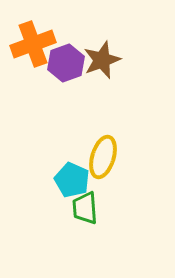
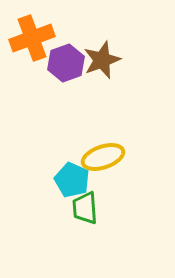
orange cross: moved 1 px left, 6 px up
yellow ellipse: rotated 54 degrees clockwise
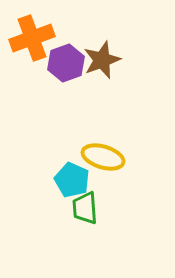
yellow ellipse: rotated 36 degrees clockwise
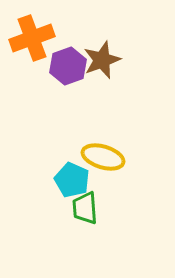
purple hexagon: moved 2 px right, 3 px down
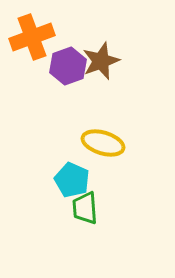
orange cross: moved 1 px up
brown star: moved 1 px left, 1 px down
yellow ellipse: moved 14 px up
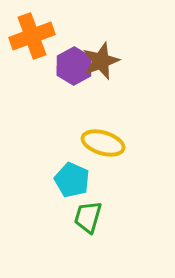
orange cross: moved 1 px up
purple hexagon: moved 6 px right; rotated 9 degrees counterclockwise
green trapezoid: moved 3 px right, 9 px down; rotated 20 degrees clockwise
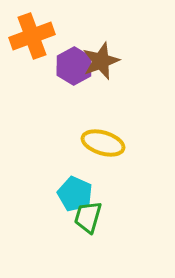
cyan pentagon: moved 3 px right, 14 px down
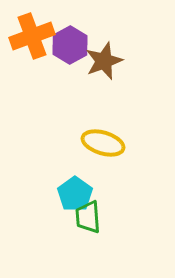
brown star: moved 3 px right
purple hexagon: moved 4 px left, 21 px up
cyan pentagon: rotated 12 degrees clockwise
green trapezoid: rotated 20 degrees counterclockwise
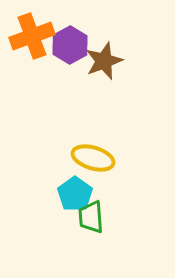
yellow ellipse: moved 10 px left, 15 px down
green trapezoid: moved 3 px right
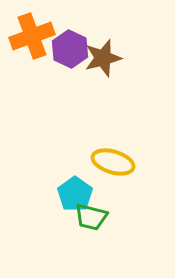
purple hexagon: moved 4 px down; rotated 6 degrees counterclockwise
brown star: moved 1 px left, 3 px up; rotated 6 degrees clockwise
yellow ellipse: moved 20 px right, 4 px down
green trapezoid: rotated 72 degrees counterclockwise
